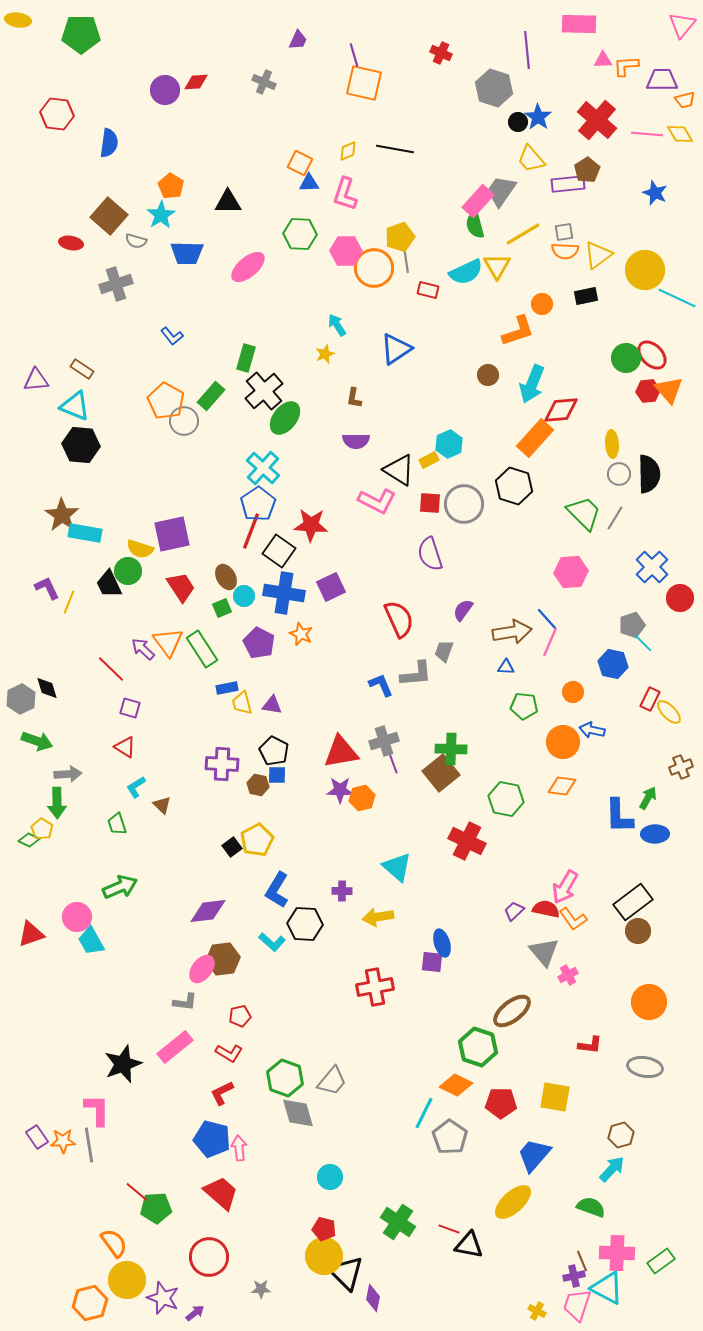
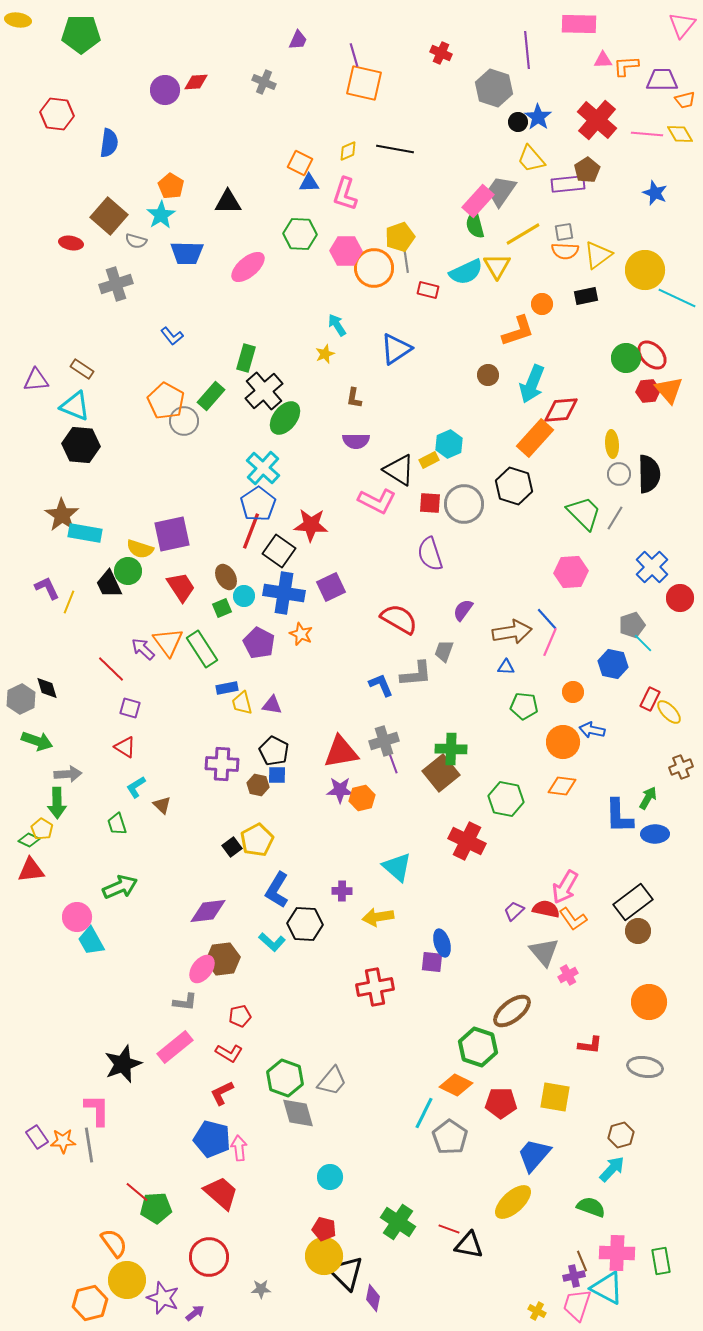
red semicircle at (399, 619): rotated 36 degrees counterclockwise
red triangle at (31, 934): moved 64 px up; rotated 12 degrees clockwise
green rectangle at (661, 1261): rotated 64 degrees counterclockwise
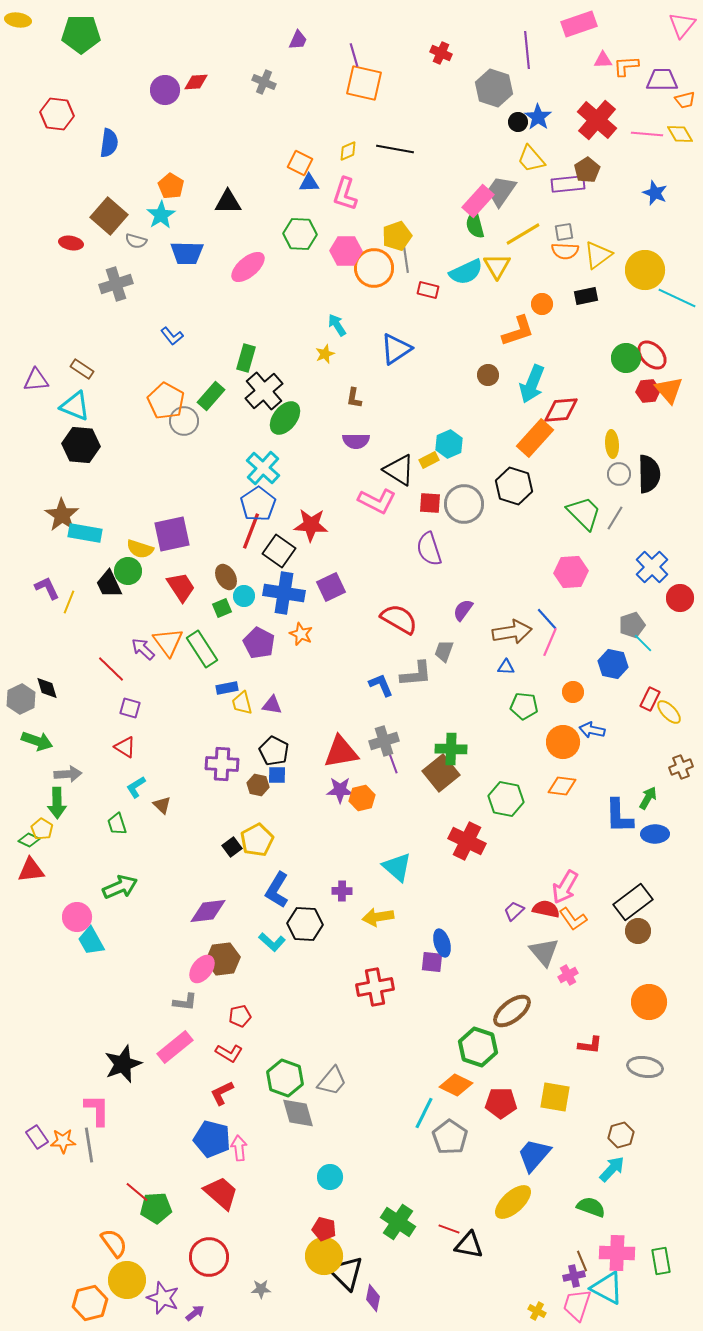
pink rectangle at (579, 24): rotated 20 degrees counterclockwise
yellow pentagon at (400, 237): moved 3 px left, 1 px up
purple semicircle at (430, 554): moved 1 px left, 5 px up
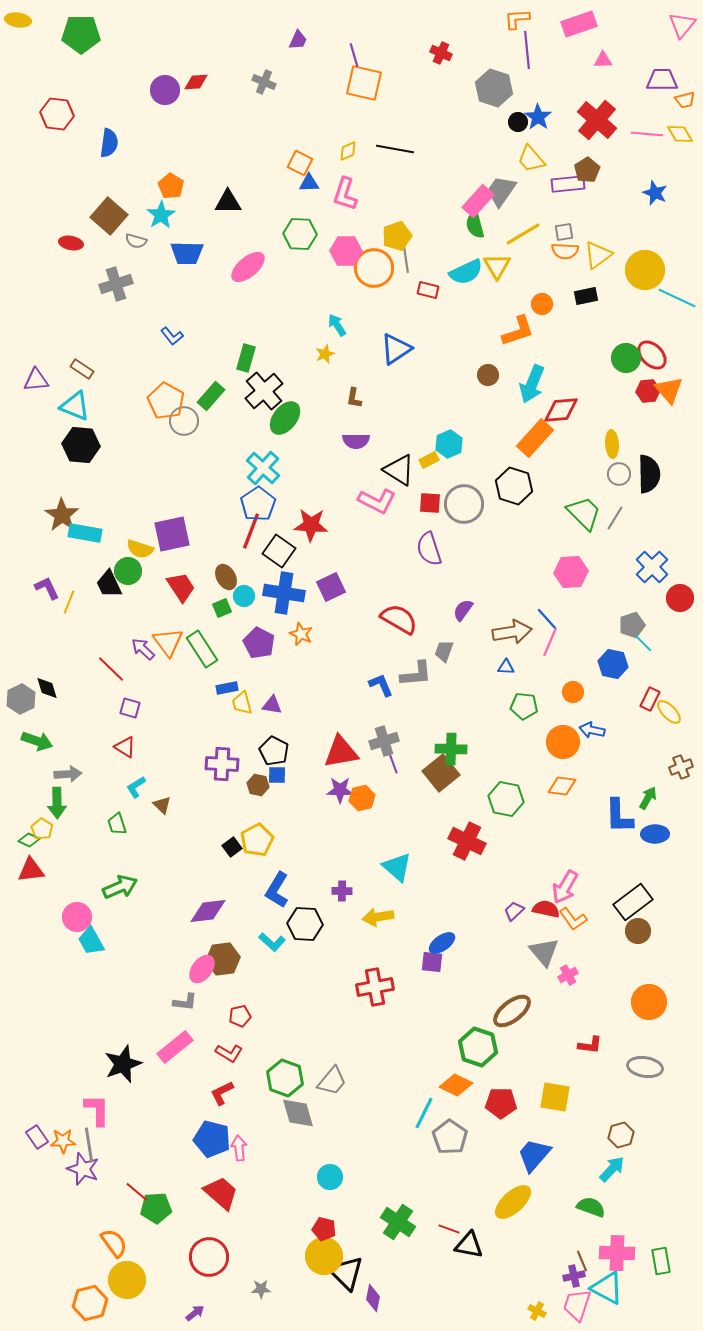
orange L-shape at (626, 66): moved 109 px left, 47 px up
blue ellipse at (442, 943): rotated 72 degrees clockwise
purple star at (163, 1298): moved 80 px left, 129 px up
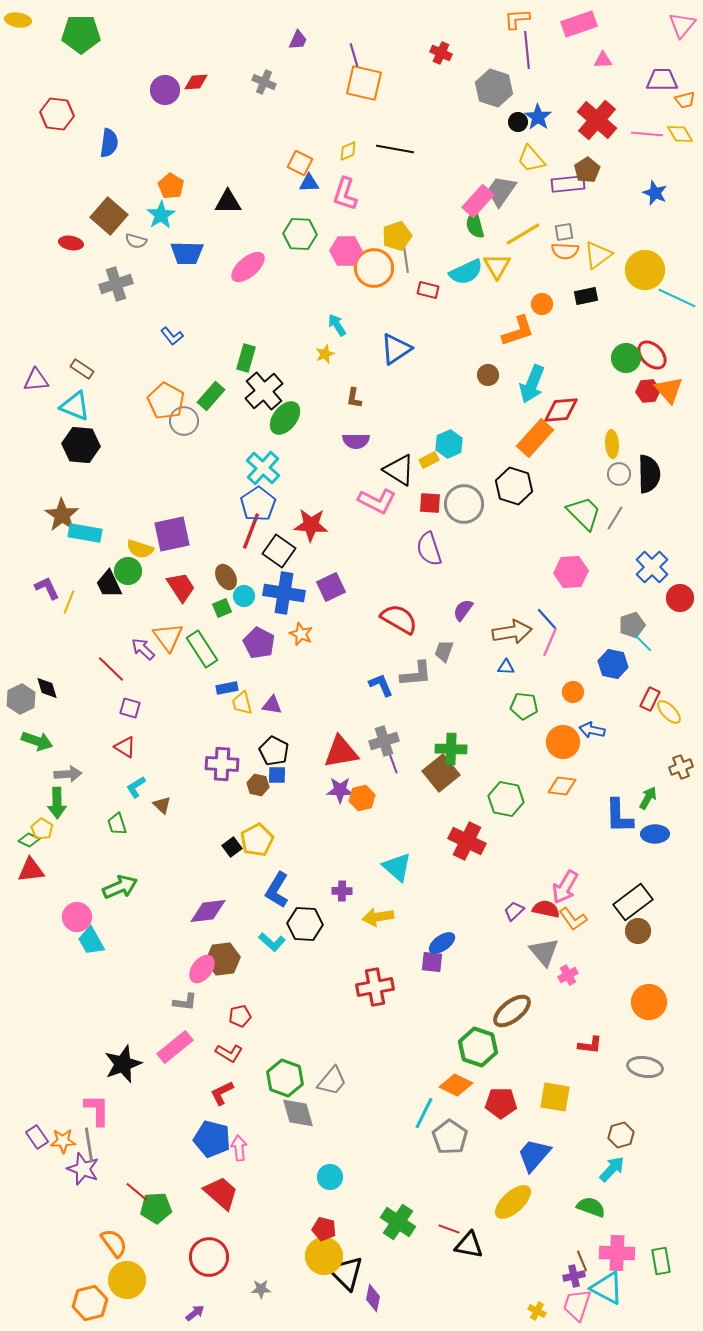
orange triangle at (168, 642): moved 5 px up
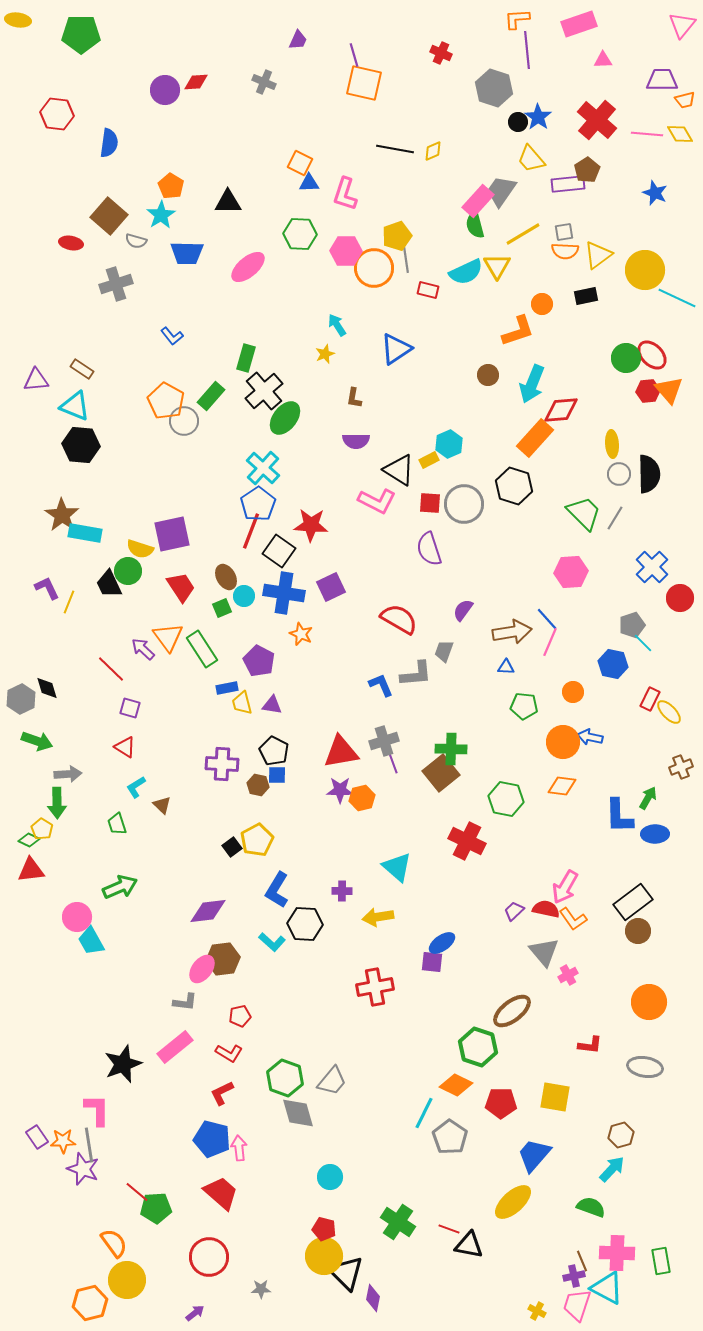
yellow diamond at (348, 151): moved 85 px right
purple pentagon at (259, 643): moved 18 px down
blue arrow at (592, 730): moved 2 px left, 7 px down
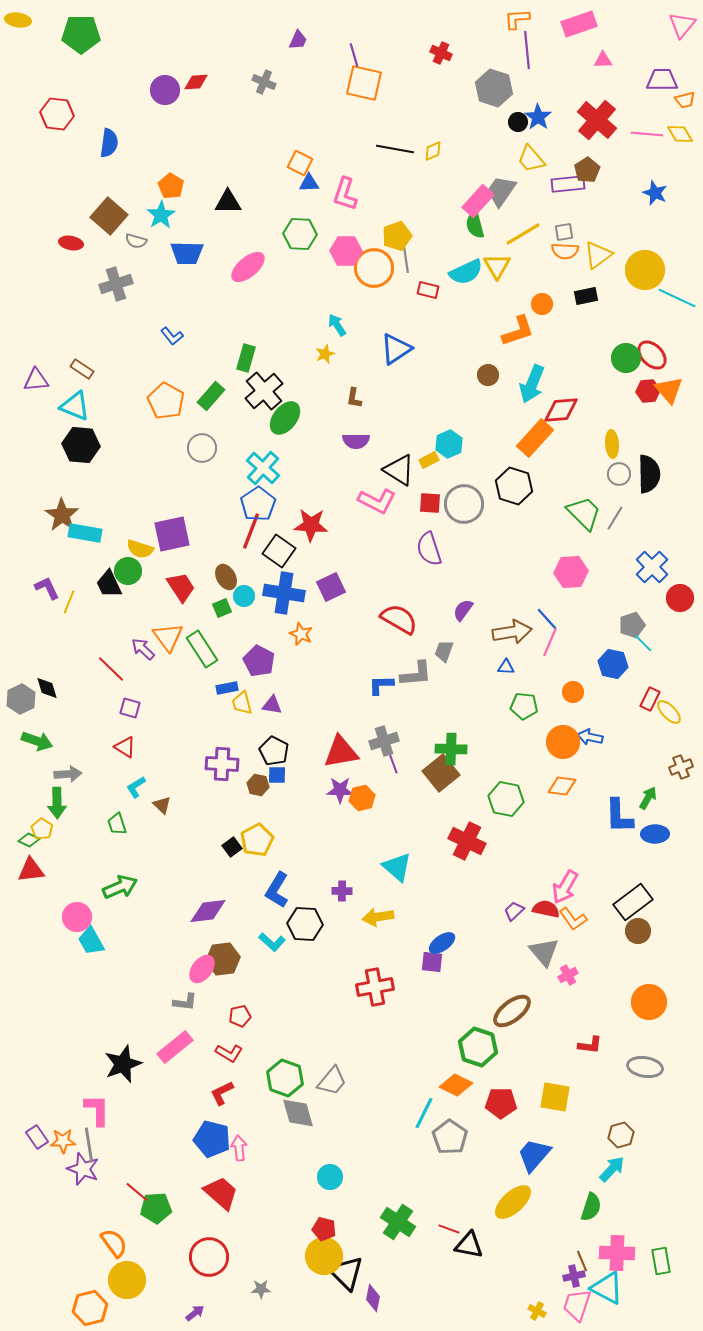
gray circle at (184, 421): moved 18 px right, 27 px down
blue L-shape at (381, 685): rotated 68 degrees counterclockwise
green semicircle at (591, 1207): rotated 88 degrees clockwise
orange hexagon at (90, 1303): moved 5 px down
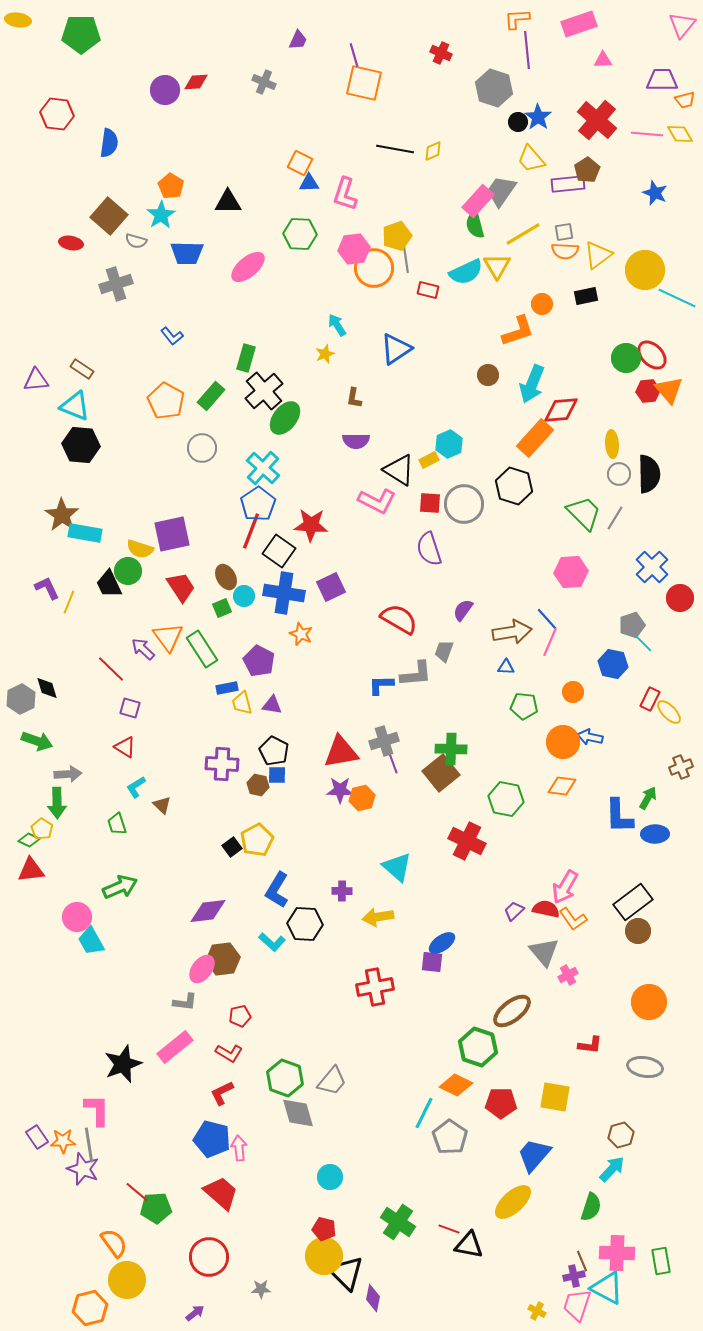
pink hexagon at (346, 251): moved 8 px right, 2 px up; rotated 8 degrees counterclockwise
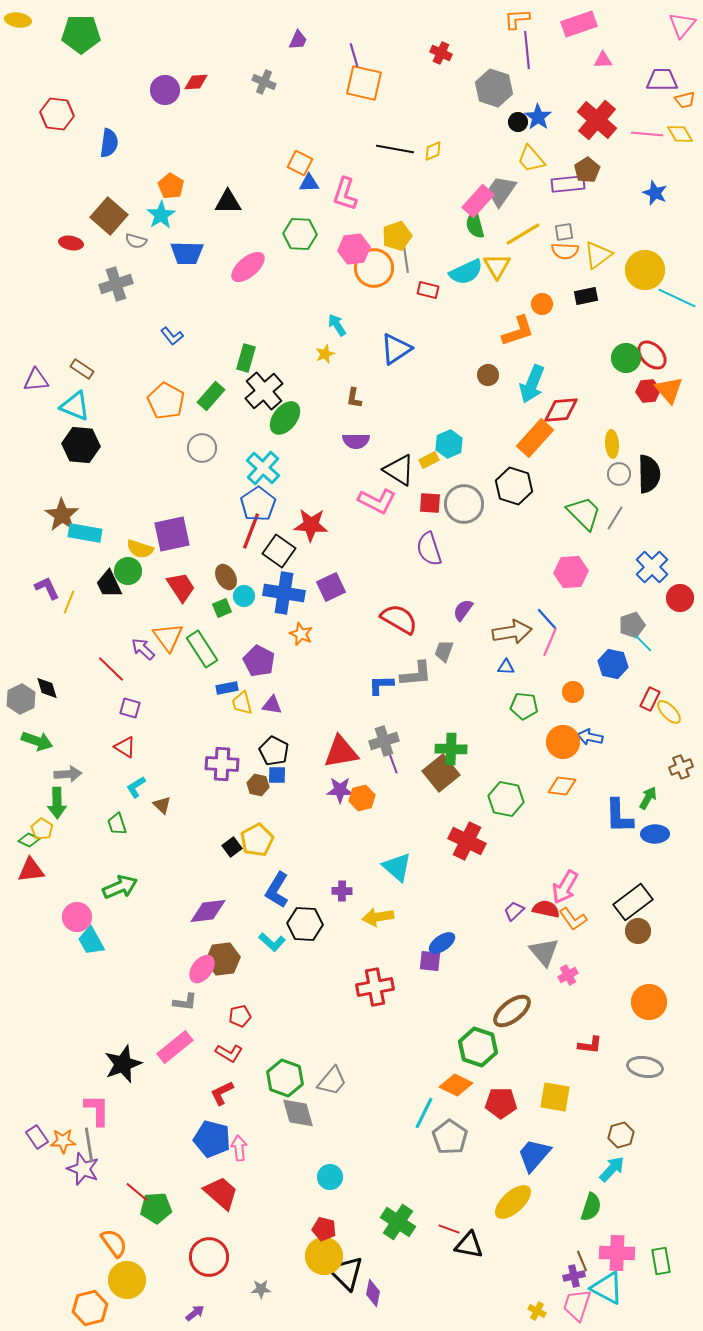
purple square at (432, 962): moved 2 px left, 1 px up
purple diamond at (373, 1298): moved 5 px up
